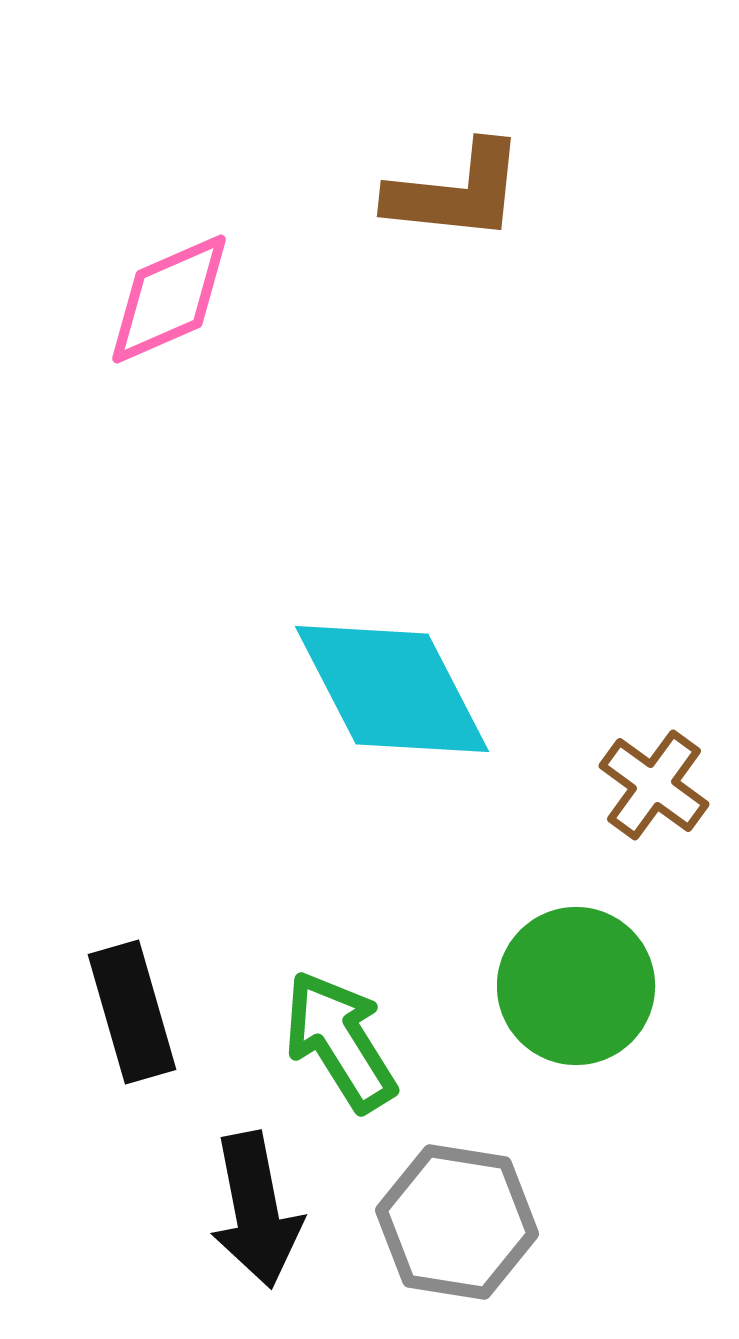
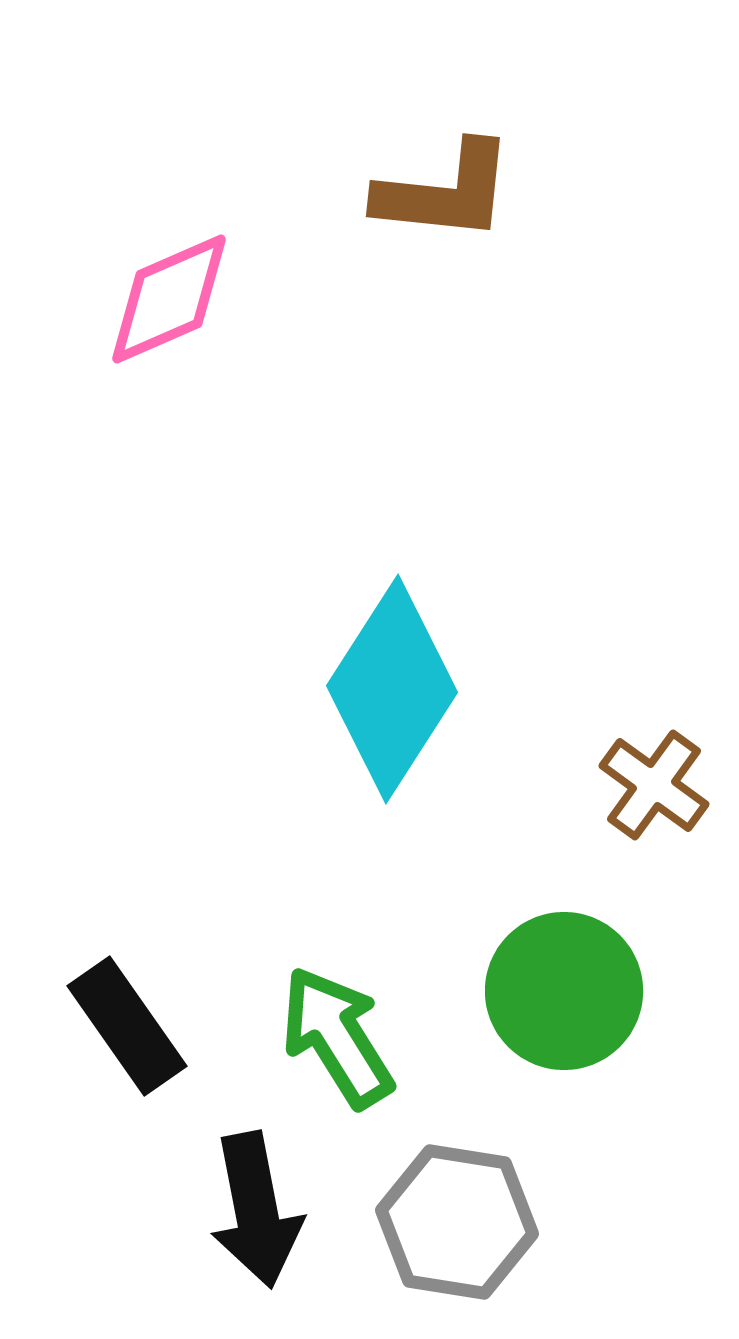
brown L-shape: moved 11 px left
cyan diamond: rotated 60 degrees clockwise
green circle: moved 12 px left, 5 px down
black rectangle: moved 5 px left, 14 px down; rotated 19 degrees counterclockwise
green arrow: moved 3 px left, 4 px up
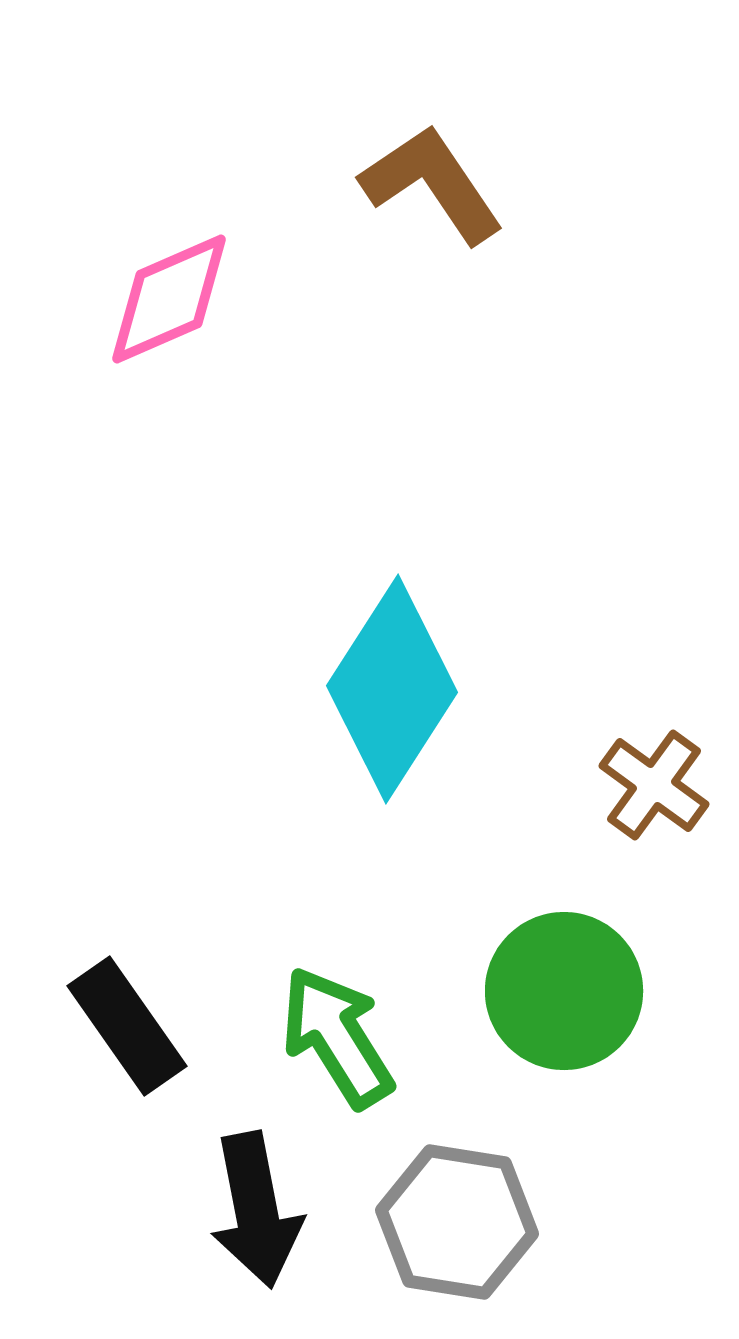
brown L-shape: moved 13 px left, 8 px up; rotated 130 degrees counterclockwise
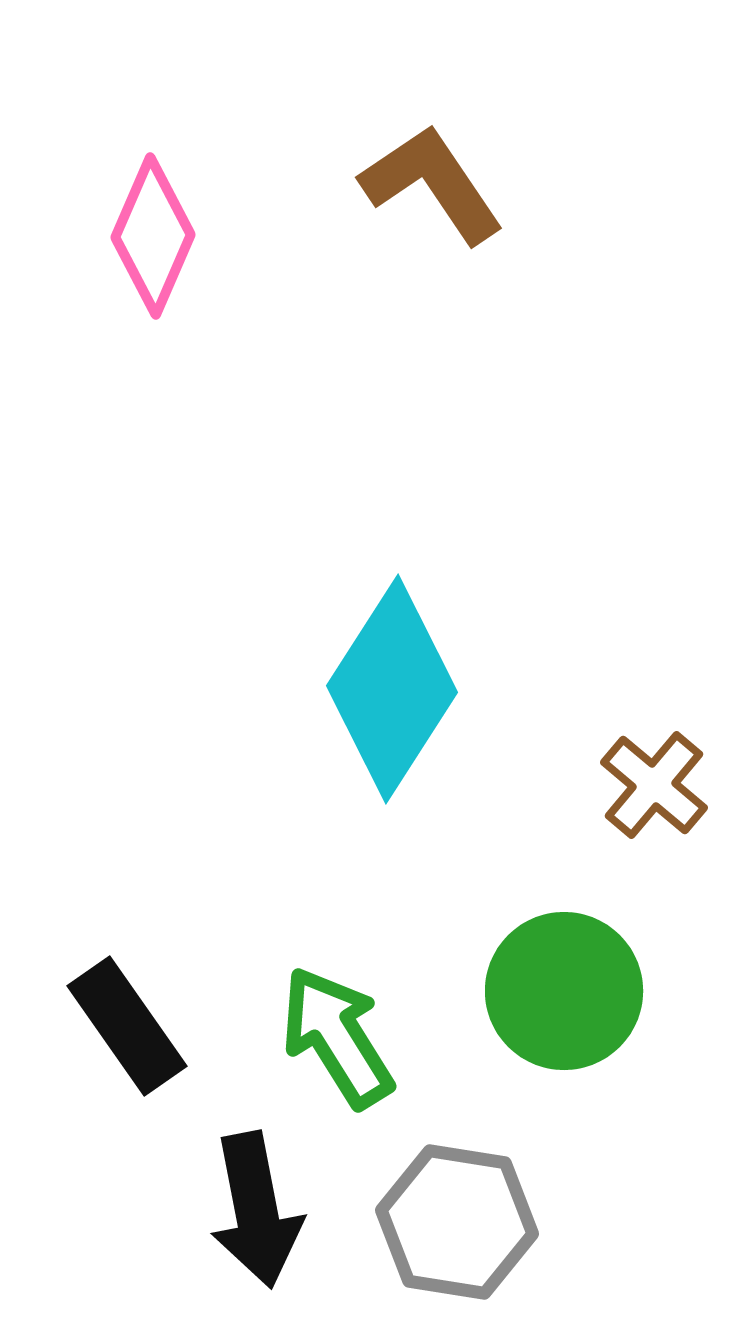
pink diamond: moved 16 px left, 63 px up; rotated 43 degrees counterclockwise
brown cross: rotated 4 degrees clockwise
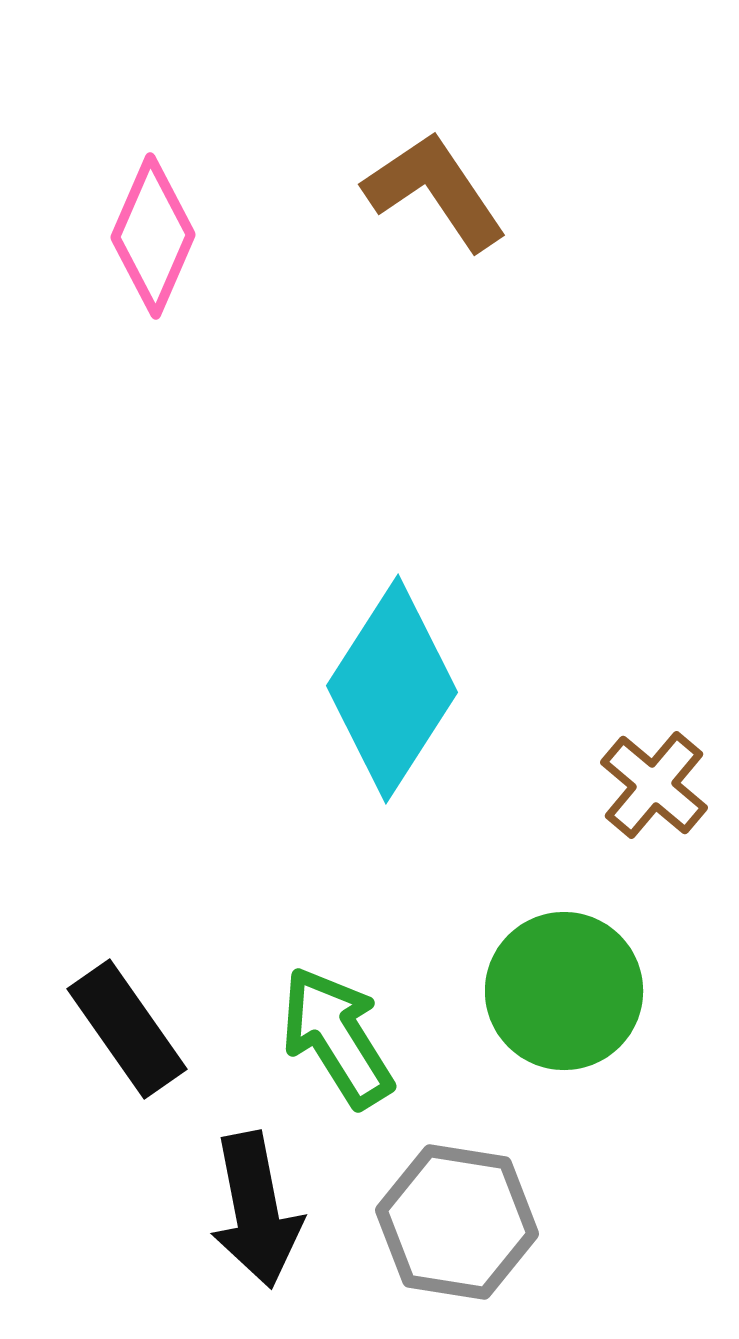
brown L-shape: moved 3 px right, 7 px down
black rectangle: moved 3 px down
